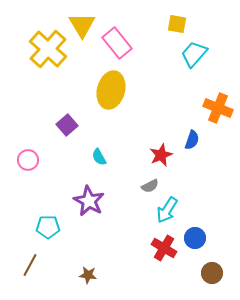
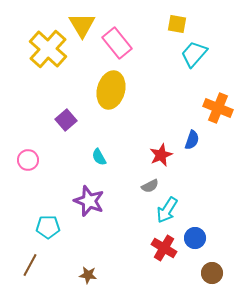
purple square: moved 1 px left, 5 px up
purple star: rotated 8 degrees counterclockwise
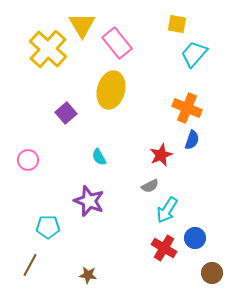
orange cross: moved 31 px left
purple square: moved 7 px up
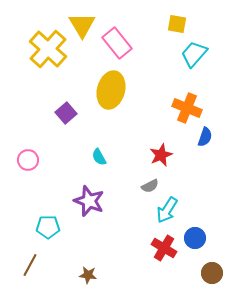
blue semicircle: moved 13 px right, 3 px up
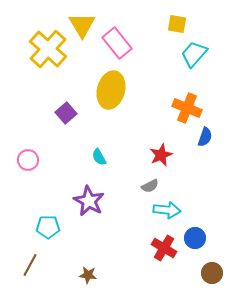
purple star: rotated 8 degrees clockwise
cyan arrow: rotated 116 degrees counterclockwise
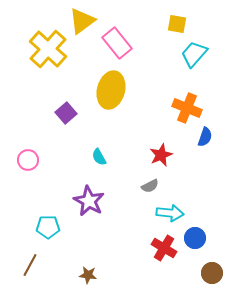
yellow triangle: moved 4 px up; rotated 24 degrees clockwise
cyan arrow: moved 3 px right, 3 px down
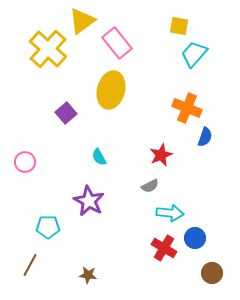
yellow square: moved 2 px right, 2 px down
pink circle: moved 3 px left, 2 px down
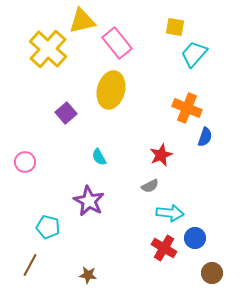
yellow triangle: rotated 24 degrees clockwise
yellow square: moved 4 px left, 1 px down
cyan pentagon: rotated 15 degrees clockwise
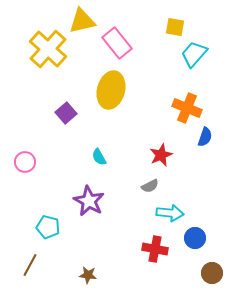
red cross: moved 9 px left, 1 px down; rotated 20 degrees counterclockwise
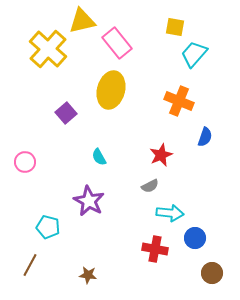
orange cross: moved 8 px left, 7 px up
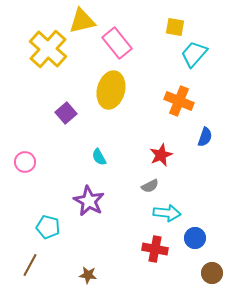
cyan arrow: moved 3 px left
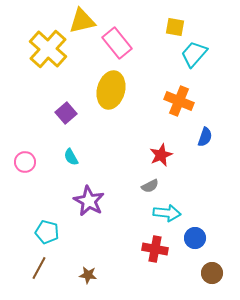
cyan semicircle: moved 28 px left
cyan pentagon: moved 1 px left, 5 px down
brown line: moved 9 px right, 3 px down
